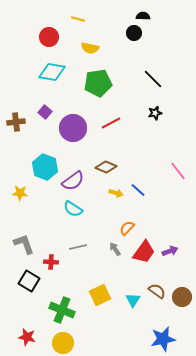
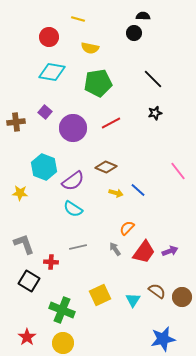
cyan hexagon: moved 1 px left
red star: rotated 24 degrees clockwise
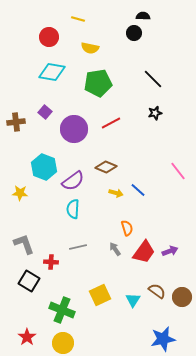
purple circle: moved 1 px right, 1 px down
cyan semicircle: rotated 60 degrees clockwise
orange semicircle: rotated 119 degrees clockwise
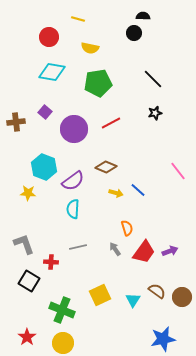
yellow star: moved 8 px right
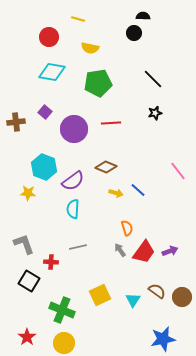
red line: rotated 24 degrees clockwise
gray arrow: moved 5 px right, 1 px down
yellow circle: moved 1 px right
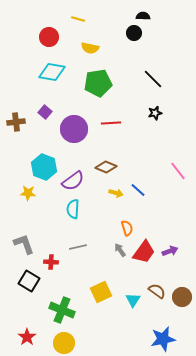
yellow square: moved 1 px right, 3 px up
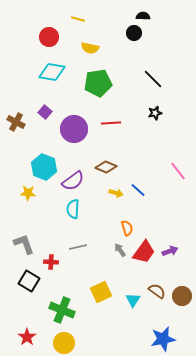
brown cross: rotated 36 degrees clockwise
brown circle: moved 1 px up
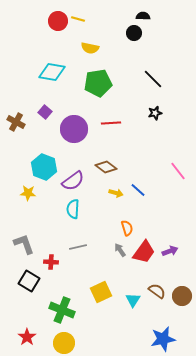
red circle: moved 9 px right, 16 px up
brown diamond: rotated 15 degrees clockwise
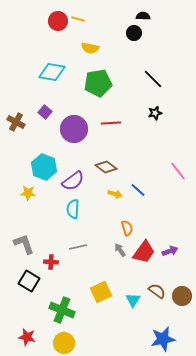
yellow arrow: moved 1 px left, 1 px down
red star: rotated 24 degrees counterclockwise
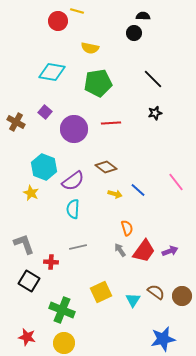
yellow line: moved 1 px left, 8 px up
pink line: moved 2 px left, 11 px down
yellow star: moved 3 px right; rotated 21 degrees clockwise
red trapezoid: moved 1 px up
brown semicircle: moved 1 px left, 1 px down
